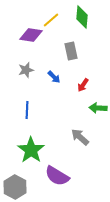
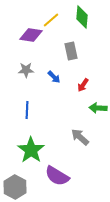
gray star: rotated 14 degrees clockwise
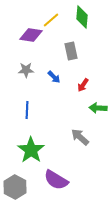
purple semicircle: moved 1 px left, 4 px down
